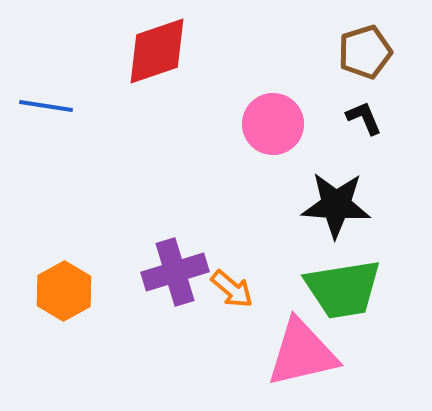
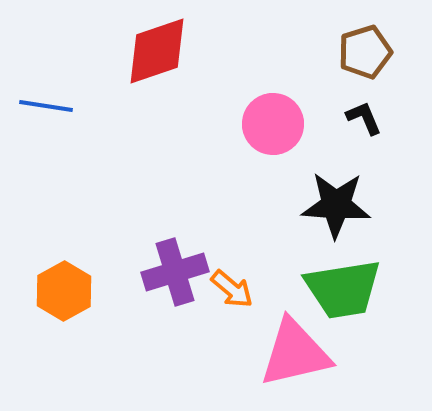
pink triangle: moved 7 px left
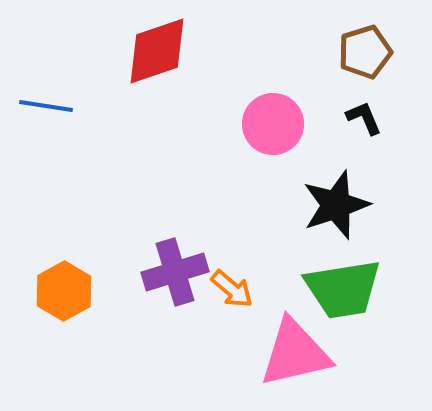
black star: rotated 22 degrees counterclockwise
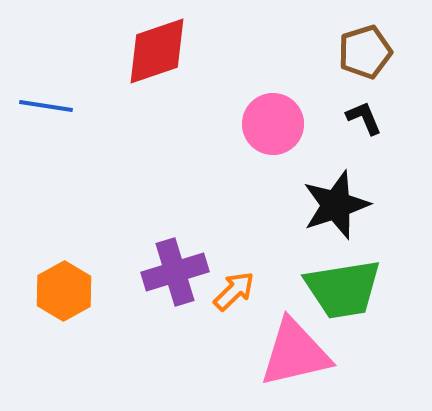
orange arrow: moved 2 px right, 2 px down; rotated 84 degrees counterclockwise
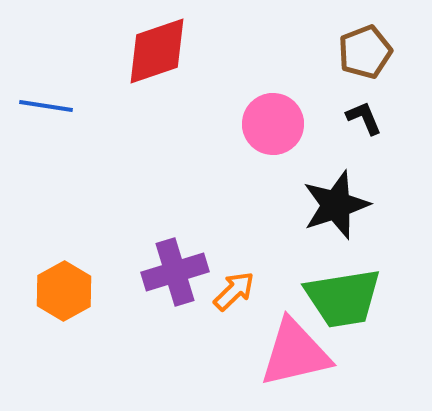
brown pentagon: rotated 4 degrees counterclockwise
green trapezoid: moved 9 px down
